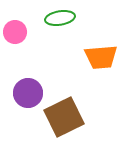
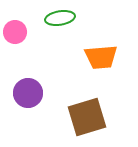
brown square: moved 23 px right; rotated 9 degrees clockwise
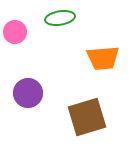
orange trapezoid: moved 2 px right, 1 px down
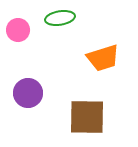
pink circle: moved 3 px right, 2 px up
orange trapezoid: rotated 12 degrees counterclockwise
brown square: rotated 18 degrees clockwise
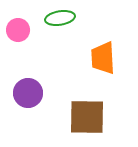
orange trapezoid: rotated 104 degrees clockwise
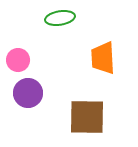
pink circle: moved 30 px down
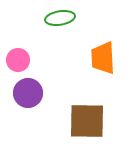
brown square: moved 4 px down
